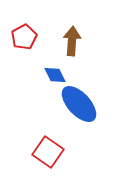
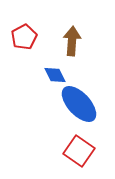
red square: moved 31 px right, 1 px up
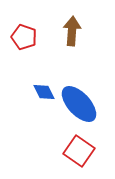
red pentagon: rotated 25 degrees counterclockwise
brown arrow: moved 10 px up
blue diamond: moved 11 px left, 17 px down
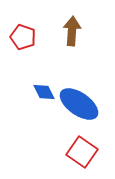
red pentagon: moved 1 px left
blue ellipse: rotated 12 degrees counterclockwise
red square: moved 3 px right, 1 px down
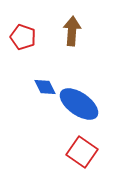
blue diamond: moved 1 px right, 5 px up
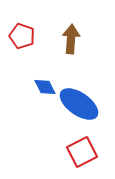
brown arrow: moved 1 px left, 8 px down
red pentagon: moved 1 px left, 1 px up
red square: rotated 28 degrees clockwise
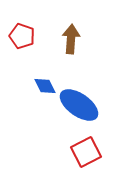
blue diamond: moved 1 px up
blue ellipse: moved 1 px down
red square: moved 4 px right
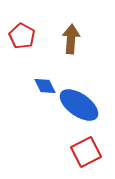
red pentagon: rotated 10 degrees clockwise
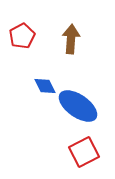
red pentagon: rotated 15 degrees clockwise
blue ellipse: moved 1 px left, 1 px down
red square: moved 2 px left
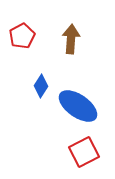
blue diamond: moved 4 px left; rotated 60 degrees clockwise
